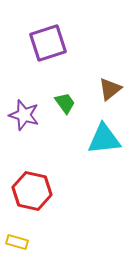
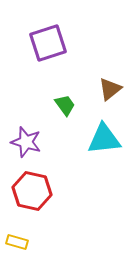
green trapezoid: moved 2 px down
purple star: moved 2 px right, 27 px down
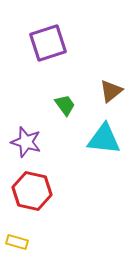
brown triangle: moved 1 px right, 2 px down
cyan triangle: rotated 12 degrees clockwise
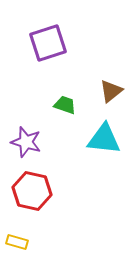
green trapezoid: rotated 35 degrees counterclockwise
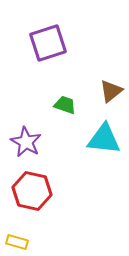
purple star: rotated 12 degrees clockwise
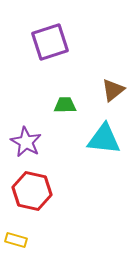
purple square: moved 2 px right, 1 px up
brown triangle: moved 2 px right, 1 px up
green trapezoid: rotated 20 degrees counterclockwise
yellow rectangle: moved 1 px left, 2 px up
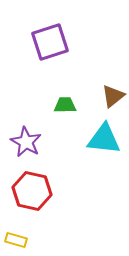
brown triangle: moved 6 px down
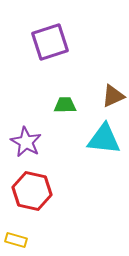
brown triangle: rotated 15 degrees clockwise
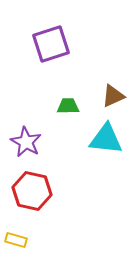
purple square: moved 1 px right, 2 px down
green trapezoid: moved 3 px right, 1 px down
cyan triangle: moved 2 px right
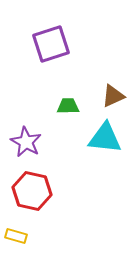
cyan triangle: moved 1 px left, 1 px up
yellow rectangle: moved 4 px up
